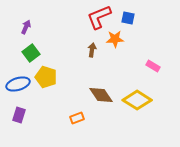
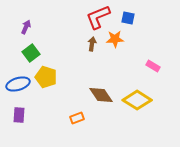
red L-shape: moved 1 px left
brown arrow: moved 6 px up
purple rectangle: rotated 14 degrees counterclockwise
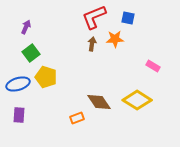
red L-shape: moved 4 px left
brown diamond: moved 2 px left, 7 px down
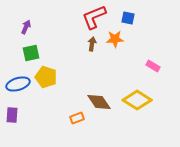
green square: rotated 24 degrees clockwise
purple rectangle: moved 7 px left
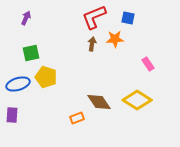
purple arrow: moved 9 px up
pink rectangle: moved 5 px left, 2 px up; rotated 24 degrees clockwise
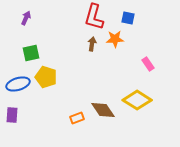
red L-shape: rotated 52 degrees counterclockwise
brown diamond: moved 4 px right, 8 px down
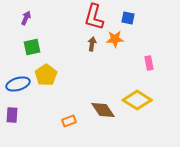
green square: moved 1 px right, 6 px up
pink rectangle: moved 1 px right, 1 px up; rotated 24 degrees clockwise
yellow pentagon: moved 2 px up; rotated 20 degrees clockwise
orange rectangle: moved 8 px left, 3 px down
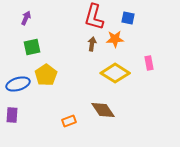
yellow diamond: moved 22 px left, 27 px up
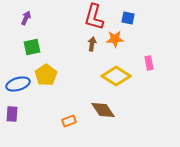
yellow diamond: moved 1 px right, 3 px down
purple rectangle: moved 1 px up
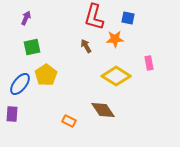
brown arrow: moved 6 px left, 2 px down; rotated 40 degrees counterclockwise
blue ellipse: moved 2 px right; rotated 35 degrees counterclockwise
orange rectangle: rotated 48 degrees clockwise
